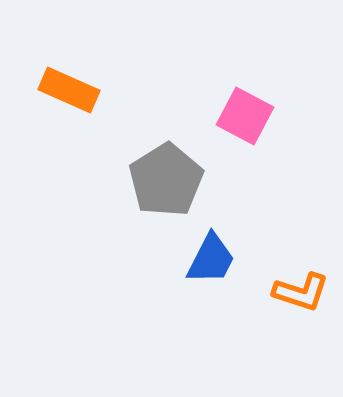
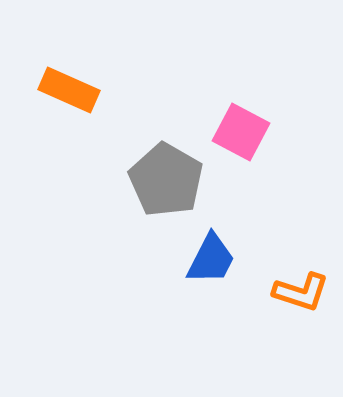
pink square: moved 4 px left, 16 px down
gray pentagon: rotated 10 degrees counterclockwise
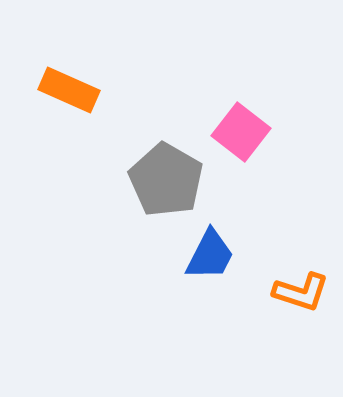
pink square: rotated 10 degrees clockwise
blue trapezoid: moved 1 px left, 4 px up
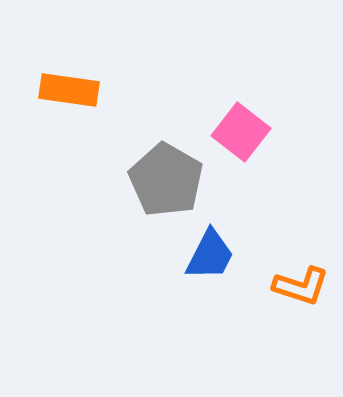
orange rectangle: rotated 16 degrees counterclockwise
orange L-shape: moved 6 px up
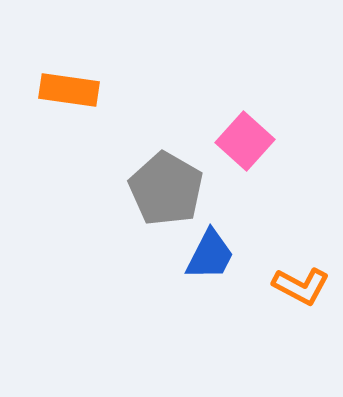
pink square: moved 4 px right, 9 px down; rotated 4 degrees clockwise
gray pentagon: moved 9 px down
orange L-shape: rotated 10 degrees clockwise
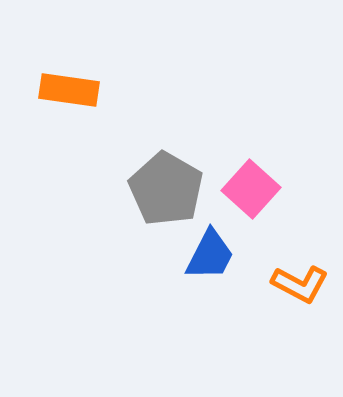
pink square: moved 6 px right, 48 px down
orange L-shape: moved 1 px left, 2 px up
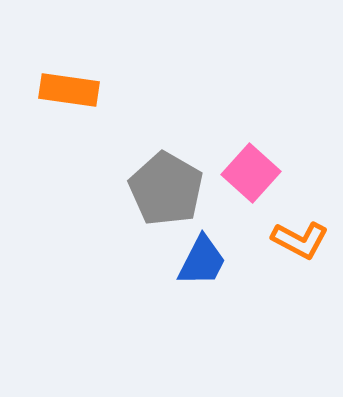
pink square: moved 16 px up
blue trapezoid: moved 8 px left, 6 px down
orange L-shape: moved 44 px up
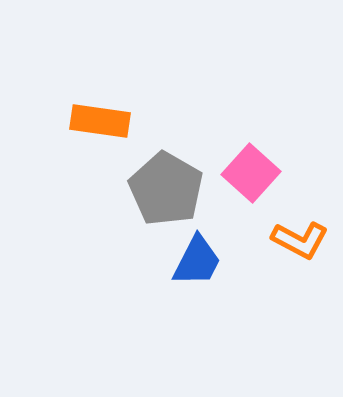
orange rectangle: moved 31 px right, 31 px down
blue trapezoid: moved 5 px left
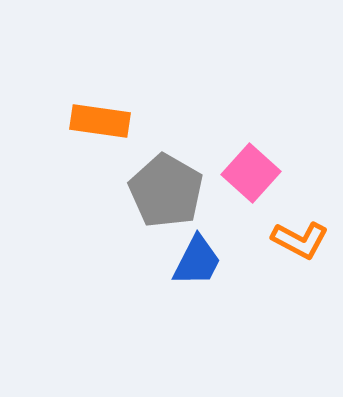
gray pentagon: moved 2 px down
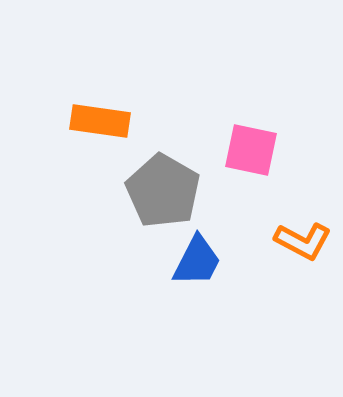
pink square: moved 23 px up; rotated 30 degrees counterclockwise
gray pentagon: moved 3 px left
orange L-shape: moved 3 px right, 1 px down
